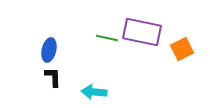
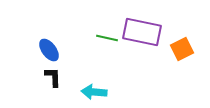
blue ellipse: rotated 50 degrees counterclockwise
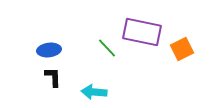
green line: moved 10 px down; rotated 35 degrees clockwise
blue ellipse: rotated 60 degrees counterclockwise
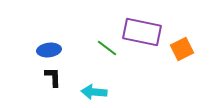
green line: rotated 10 degrees counterclockwise
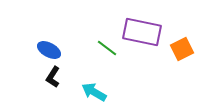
blue ellipse: rotated 35 degrees clockwise
black L-shape: rotated 145 degrees counterclockwise
cyan arrow: rotated 25 degrees clockwise
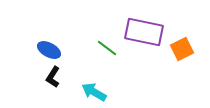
purple rectangle: moved 2 px right
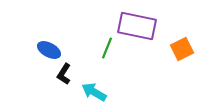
purple rectangle: moved 7 px left, 6 px up
green line: rotated 75 degrees clockwise
black L-shape: moved 11 px right, 3 px up
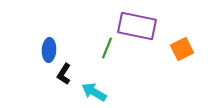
blue ellipse: rotated 65 degrees clockwise
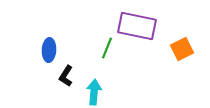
black L-shape: moved 2 px right, 2 px down
cyan arrow: rotated 65 degrees clockwise
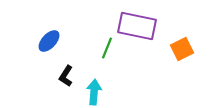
blue ellipse: moved 9 px up; rotated 40 degrees clockwise
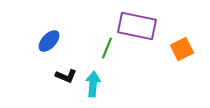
black L-shape: rotated 100 degrees counterclockwise
cyan arrow: moved 1 px left, 8 px up
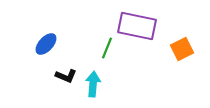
blue ellipse: moved 3 px left, 3 px down
